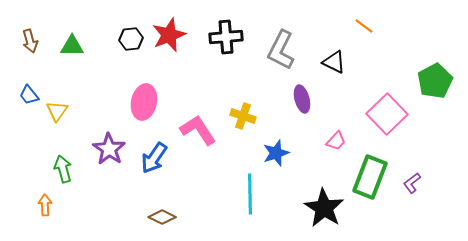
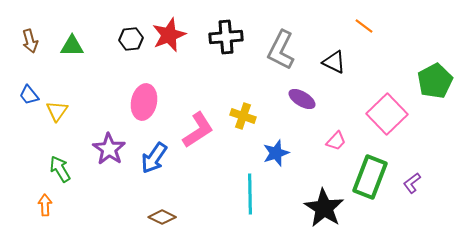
purple ellipse: rotated 44 degrees counterclockwise
pink L-shape: rotated 90 degrees clockwise
green arrow: moved 3 px left; rotated 16 degrees counterclockwise
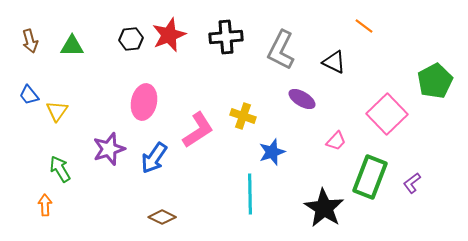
purple star: rotated 20 degrees clockwise
blue star: moved 4 px left, 1 px up
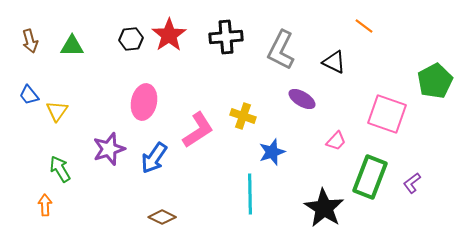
red star: rotated 12 degrees counterclockwise
pink square: rotated 27 degrees counterclockwise
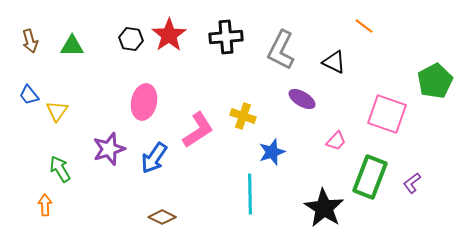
black hexagon: rotated 15 degrees clockwise
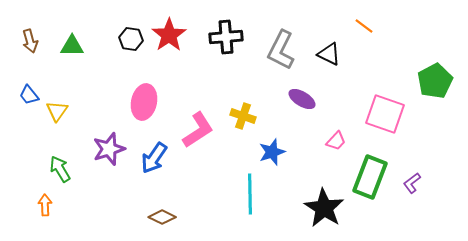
black triangle: moved 5 px left, 8 px up
pink square: moved 2 px left
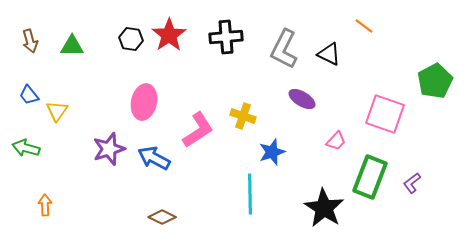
gray L-shape: moved 3 px right, 1 px up
blue arrow: rotated 84 degrees clockwise
green arrow: moved 34 px left, 21 px up; rotated 44 degrees counterclockwise
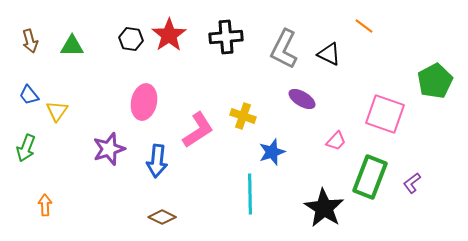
green arrow: rotated 84 degrees counterclockwise
blue arrow: moved 3 px right, 3 px down; rotated 112 degrees counterclockwise
